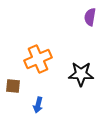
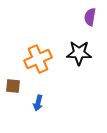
black star: moved 2 px left, 21 px up
blue arrow: moved 2 px up
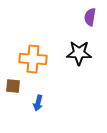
orange cross: moved 5 px left; rotated 28 degrees clockwise
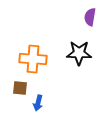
brown square: moved 7 px right, 2 px down
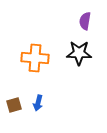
purple semicircle: moved 5 px left, 4 px down
orange cross: moved 2 px right, 1 px up
brown square: moved 6 px left, 17 px down; rotated 21 degrees counterclockwise
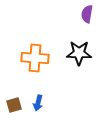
purple semicircle: moved 2 px right, 7 px up
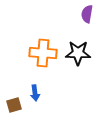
black star: moved 1 px left
orange cross: moved 8 px right, 5 px up
blue arrow: moved 3 px left, 10 px up; rotated 21 degrees counterclockwise
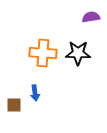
purple semicircle: moved 4 px right, 3 px down; rotated 72 degrees clockwise
brown square: rotated 14 degrees clockwise
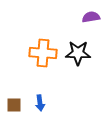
blue arrow: moved 5 px right, 10 px down
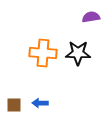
blue arrow: rotated 98 degrees clockwise
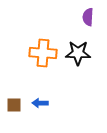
purple semicircle: moved 3 px left; rotated 78 degrees counterclockwise
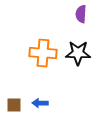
purple semicircle: moved 7 px left, 3 px up
